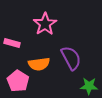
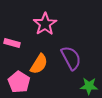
orange semicircle: rotated 50 degrees counterclockwise
pink pentagon: moved 1 px right, 1 px down
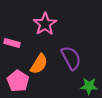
pink pentagon: moved 1 px left, 1 px up
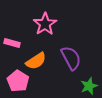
orange semicircle: moved 3 px left, 3 px up; rotated 25 degrees clockwise
green star: rotated 24 degrees counterclockwise
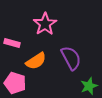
pink pentagon: moved 3 px left, 2 px down; rotated 15 degrees counterclockwise
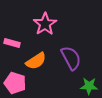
green star: rotated 24 degrees clockwise
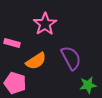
green star: moved 1 px left, 1 px up; rotated 12 degrees counterclockwise
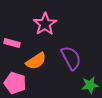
green star: moved 2 px right
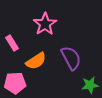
pink rectangle: rotated 42 degrees clockwise
pink pentagon: rotated 20 degrees counterclockwise
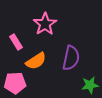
pink rectangle: moved 4 px right, 1 px up
purple semicircle: rotated 40 degrees clockwise
